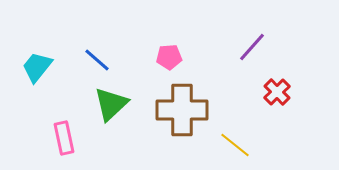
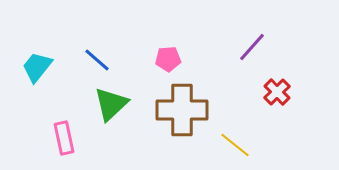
pink pentagon: moved 1 px left, 2 px down
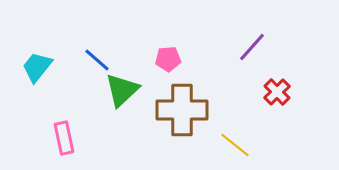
green triangle: moved 11 px right, 14 px up
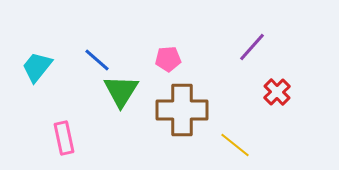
green triangle: moved 1 px left, 1 px down; rotated 15 degrees counterclockwise
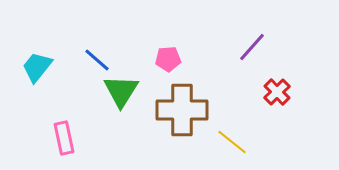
yellow line: moved 3 px left, 3 px up
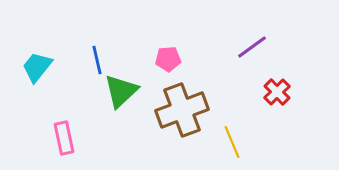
purple line: rotated 12 degrees clockwise
blue line: rotated 36 degrees clockwise
green triangle: rotated 15 degrees clockwise
brown cross: rotated 21 degrees counterclockwise
yellow line: rotated 28 degrees clockwise
